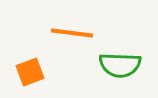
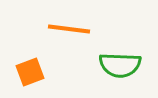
orange line: moved 3 px left, 4 px up
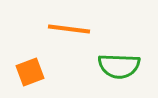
green semicircle: moved 1 px left, 1 px down
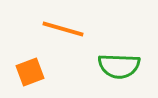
orange line: moved 6 px left; rotated 9 degrees clockwise
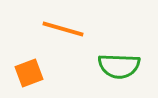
orange square: moved 1 px left, 1 px down
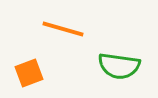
green semicircle: rotated 6 degrees clockwise
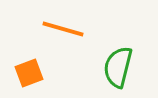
green semicircle: moved 1 px left, 1 px down; rotated 96 degrees clockwise
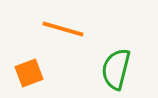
green semicircle: moved 2 px left, 2 px down
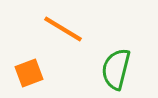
orange line: rotated 15 degrees clockwise
